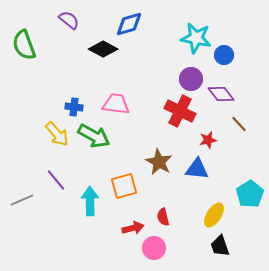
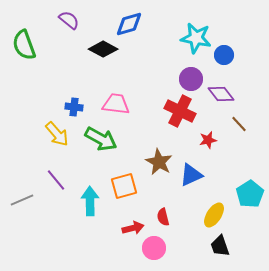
green arrow: moved 7 px right, 3 px down
blue triangle: moved 6 px left, 6 px down; rotated 30 degrees counterclockwise
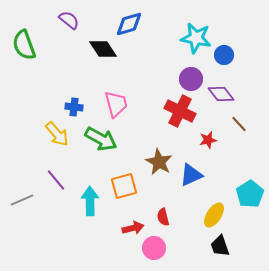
black diamond: rotated 28 degrees clockwise
pink trapezoid: rotated 68 degrees clockwise
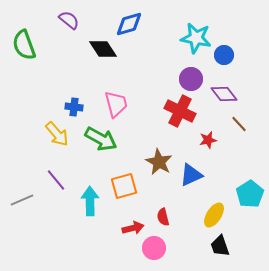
purple diamond: moved 3 px right
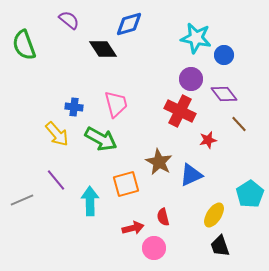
orange square: moved 2 px right, 2 px up
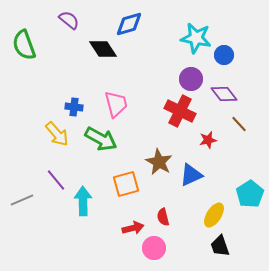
cyan arrow: moved 7 px left
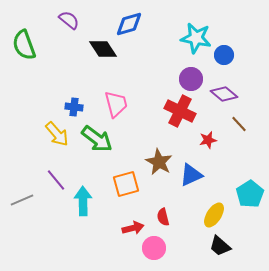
purple diamond: rotated 12 degrees counterclockwise
green arrow: moved 4 px left; rotated 8 degrees clockwise
black trapezoid: rotated 30 degrees counterclockwise
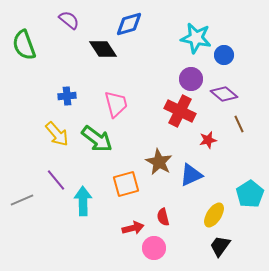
blue cross: moved 7 px left, 11 px up; rotated 12 degrees counterclockwise
brown line: rotated 18 degrees clockwise
black trapezoid: rotated 85 degrees clockwise
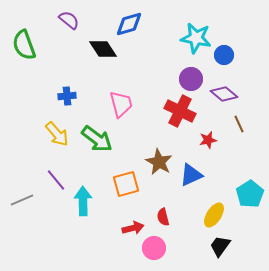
pink trapezoid: moved 5 px right
